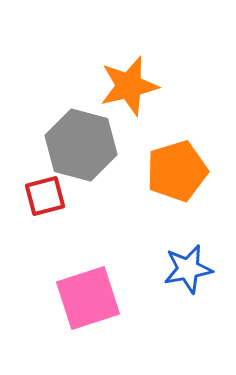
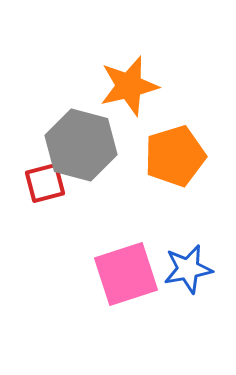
orange pentagon: moved 2 px left, 15 px up
red square: moved 13 px up
pink square: moved 38 px right, 24 px up
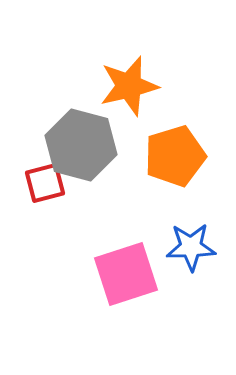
blue star: moved 3 px right, 22 px up; rotated 9 degrees clockwise
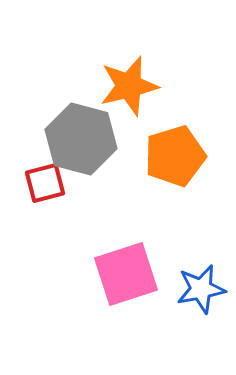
gray hexagon: moved 6 px up
blue star: moved 10 px right, 42 px down; rotated 9 degrees counterclockwise
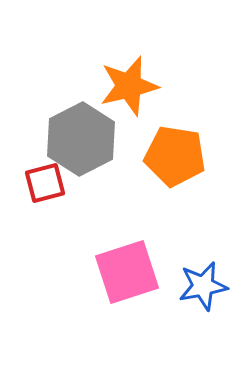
gray hexagon: rotated 18 degrees clockwise
orange pentagon: rotated 26 degrees clockwise
pink square: moved 1 px right, 2 px up
blue star: moved 2 px right, 3 px up
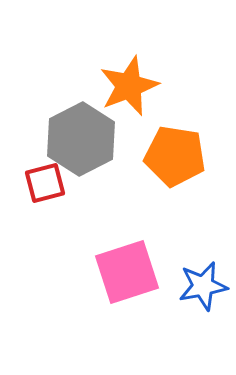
orange star: rotated 8 degrees counterclockwise
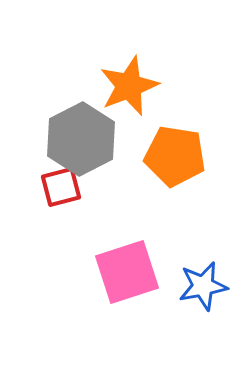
red square: moved 16 px right, 4 px down
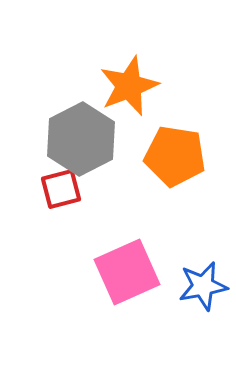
red square: moved 2 px down
pink square: rotated 6 degrees counterclockwise
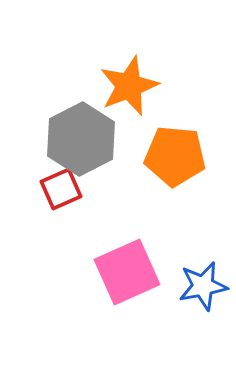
orange pentagon: rotated 4 degrees counterclockwise
red square: rotated 9 degrees counterclockwise
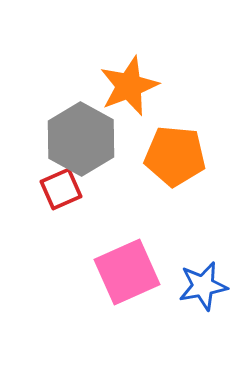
gray hexagon: rotated 4 degrees counterclockwise
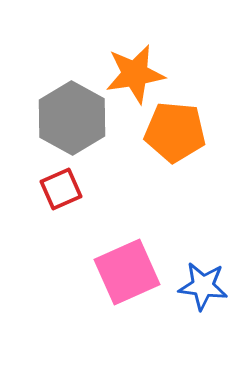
orange star: moved 6 px right, 12 px up; rotated 12 degrees clockwise
gray hexagon: moved 9 px left, 21 px up
orange pentagon: moved 24 px up
blue star: rotated 18 degrees clockwise
